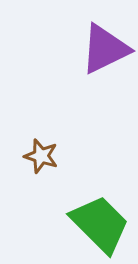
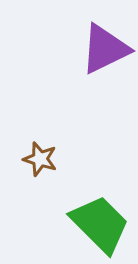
brown star: moved 1 px left, 3 px down
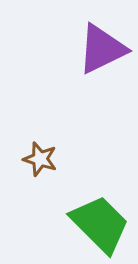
purple triangle: moved 3 px left
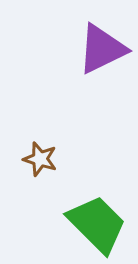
green trapezoid: moved 3 px left
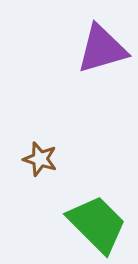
purple triangle: rotated 10 degrees clockwise
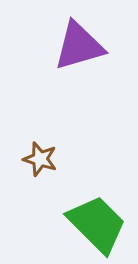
purple triangle: moved 23 px left, 3 px up
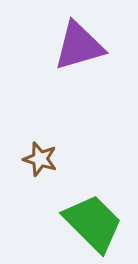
green trapezoid: moved 4 px left, 1 px up
